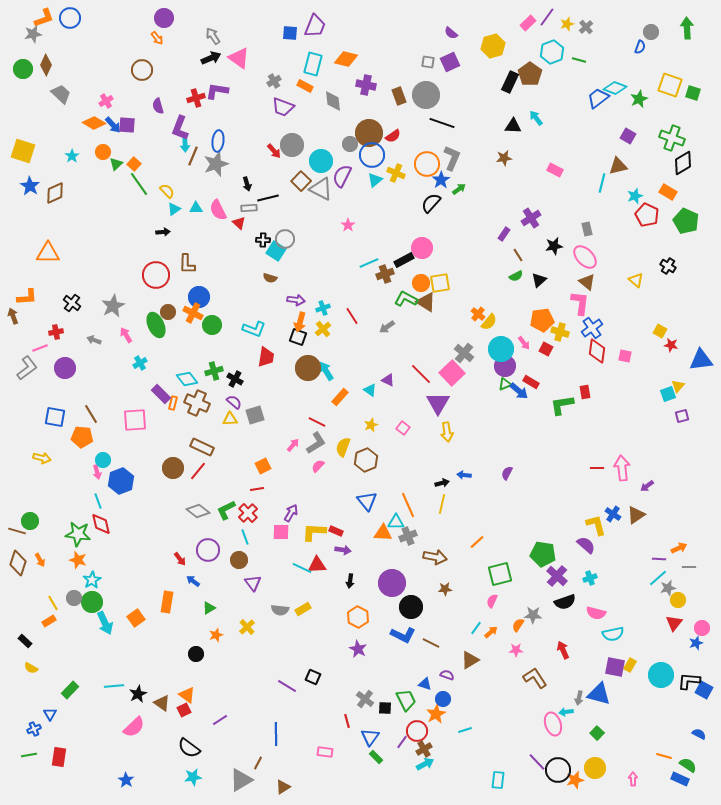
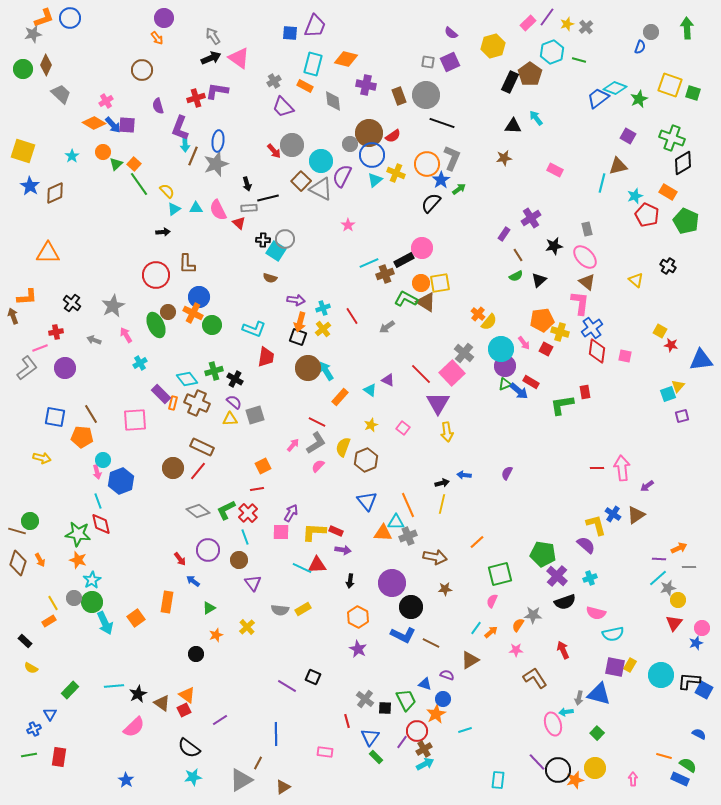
purple trapezoid at (283, 107): rotated 25 degrees clockwise
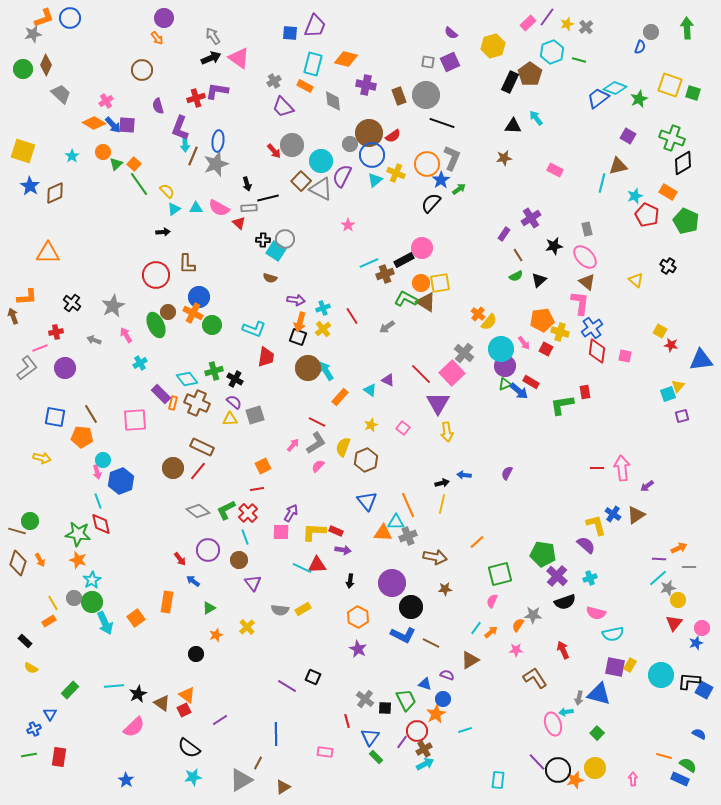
pink semicircle at (218, 210): moved 1 px right, 2 px up; rotated 35 degrees counterclockwise
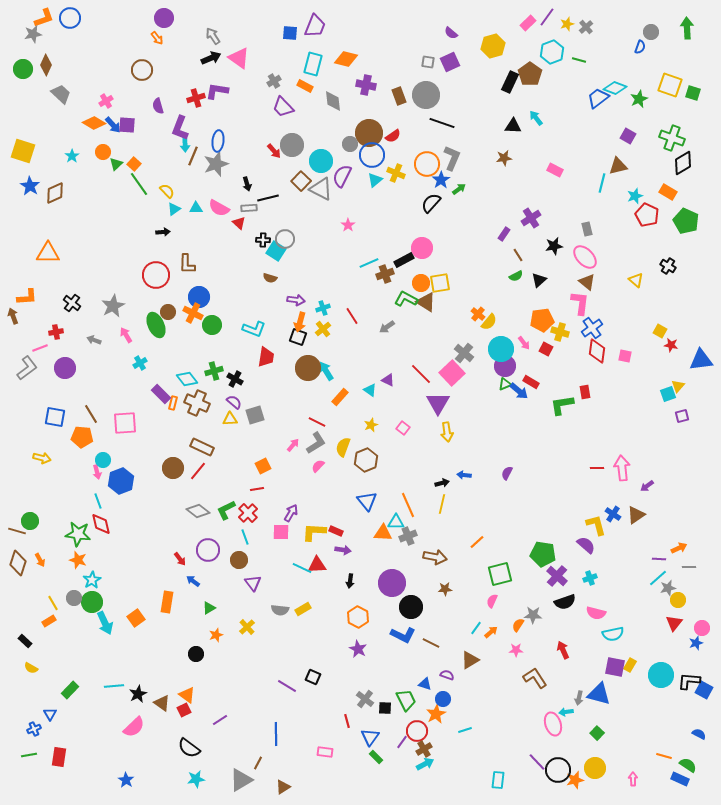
pink square at (135, 420): moved 10 px left, 3 px down
cyan star at (193, 777): moved 3 px right, 2 px down
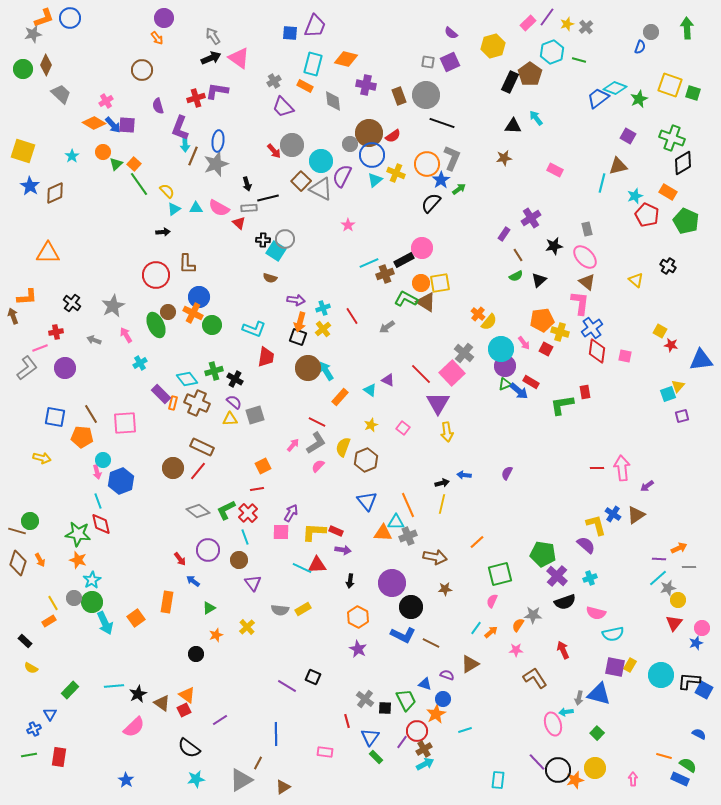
brown triangle at (470, 660): moved 4 px down
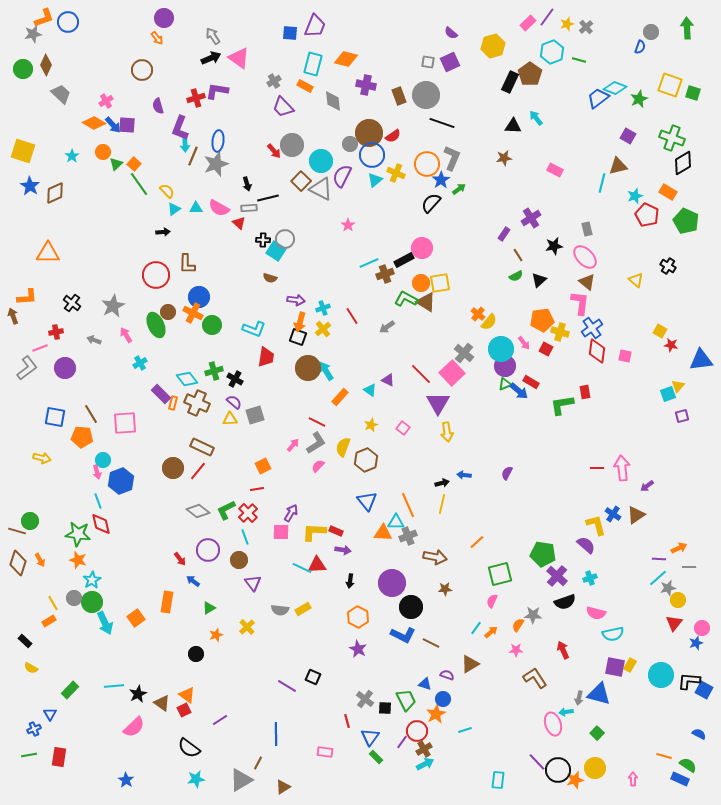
blue circle at (70, 18): moved 2 px left, 4 px down
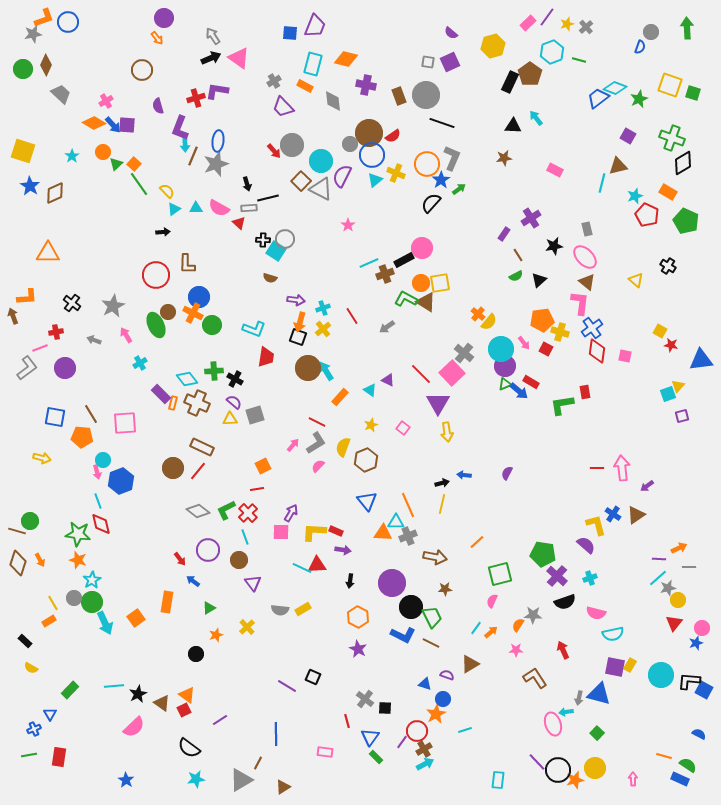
green cross at (214, 371): rotated 12 degrees clockwise
green trapezoid at (406, 700): moved 26 px right, 83 px up
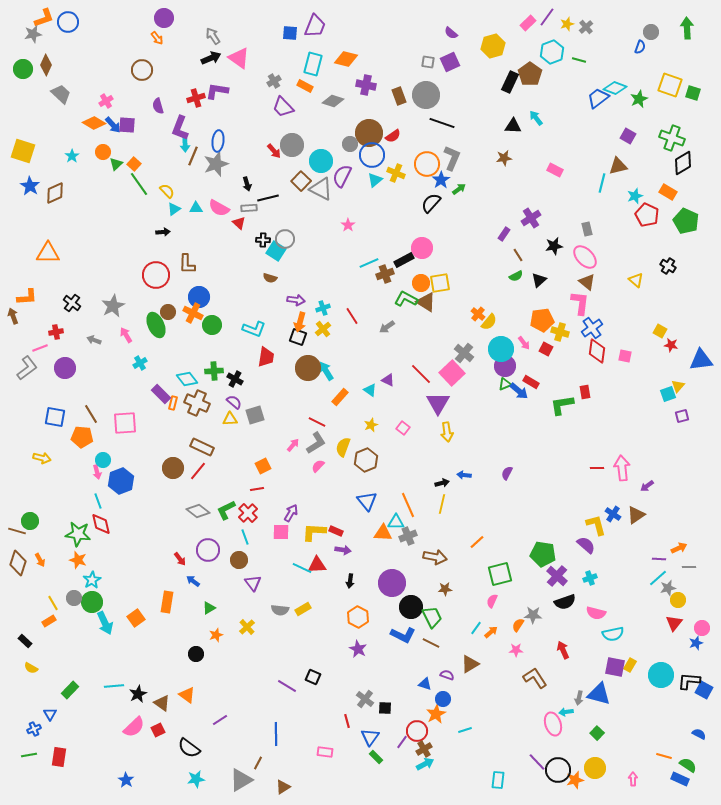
gray diamond at (333, 101): rotated 65 degrees counterclockwise
red square at (184, 710): moved 26 px left, 20 px down
